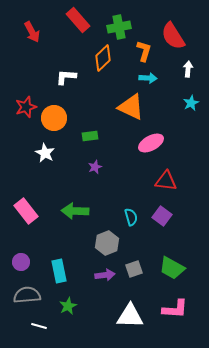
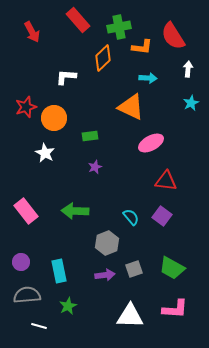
orange L-shape: moved 2 px left, 4 px up; rotated 80 degrees clockwise
cyan semicircle: rotated 24 degrees counterclockwise
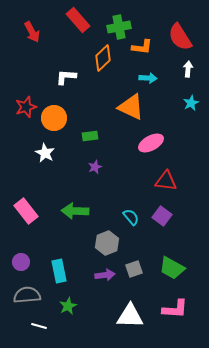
red semicircle: moved 7 px right, 1 px down
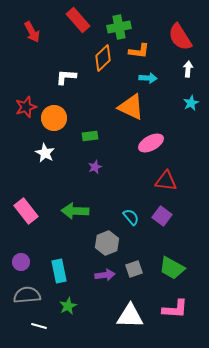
orange L-shape: moved 3 px left, 4 px down
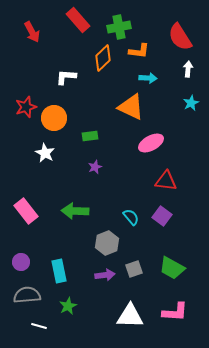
pink L-shape: moved 3 px down
